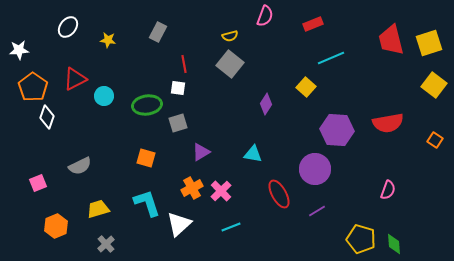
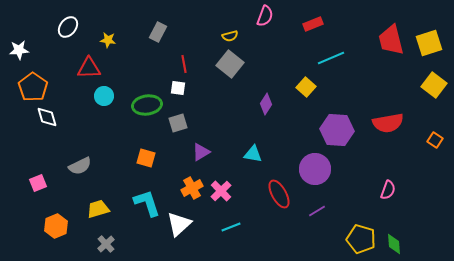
red triangle at (75, 79): moved 14 px right, 11 px up; rotated 25 degrees clockwise
white diamond at (47, 117): rotated 35 degrees counterclockwise
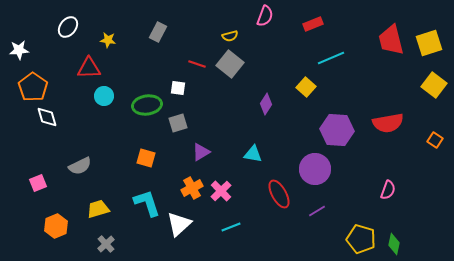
red line at (184, 64): moved 13 px right; rotated 60 degrees counterclockwise
green diamond at (394, 244): rotated 15 degrees clockwise
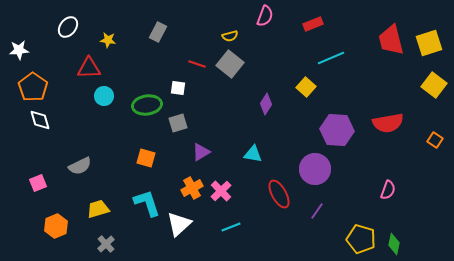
white diamond at (47, 117): moved 7 px left, 3 px down
purple line at (317, 211): rotated 24 degrees counterclockwise
